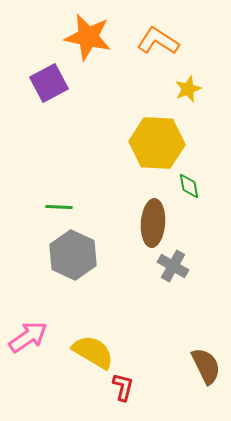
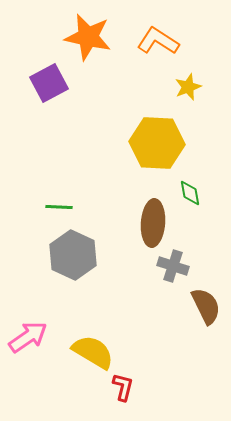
yellow star: moved 2 px up
green diamond: moved 1 px right, 7 px down
gray cross: rotated 12 degrees counterclockwise
brown semicircle: moved 60 px up
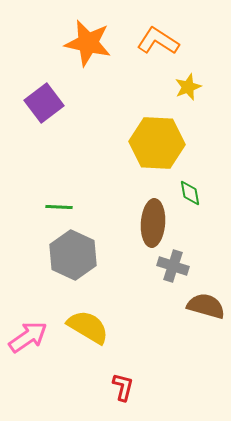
orange star: moved 6 px down
purple square: moved 5 px left, 20 px down; rotated 9 degrees counterclockwise
brown semicircle: rotated 48 degrees counterclockwise
yellow semicircle: moved 5 px left, 25 px up
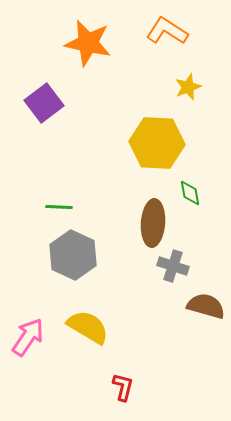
orange L-shape: moved 9 px right, 10 px up
pink arrow: rotated 21 degrees counterclockwise
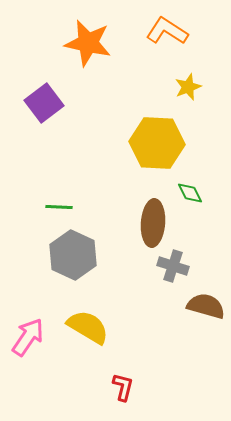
green diamond: rotated 16 degrees counterclockwise
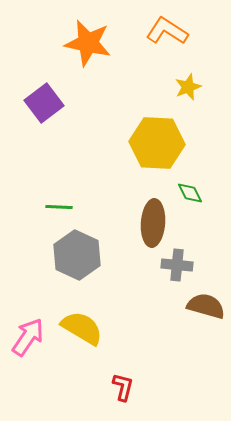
gray hexagon: moved 4 px right
gray cross: moved 4 px right, 1 px up; rotated 12 degrees counterclockwise
yellow semicircle: moved 6 px left, 1 px down
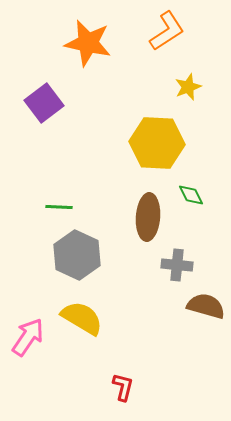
orange L-shape: rotated 114 degrees clockwise
green diamond: moved 1 px right, 2 px down
brown ellipse: moved 5 px left, 6 px up
yellow semicircle: moved 10 px up
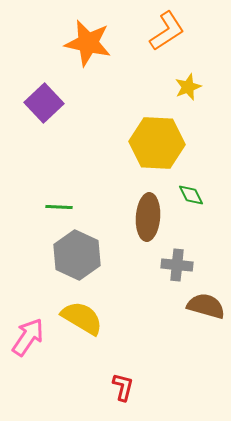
purple square: rotated 6 degrees counterclockwise
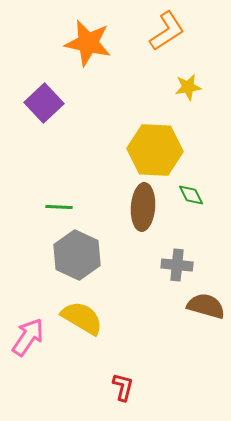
yellow star: rotated 12 degrees clockwise
yellow hexagon: moved 2 px left, 7 px down
brown ellipse: moved 5 px left, 10 px up
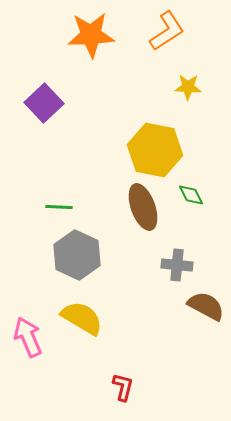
orange star: moved 3 px right, 8 px up; rotated 15 degrees counterclockwise
yellow star: rotated 12 degrees clockwise
yellow hexagon: rotated 8 degrees clockwise
brown ellipse: rotated 24 degrees counterclockwise
brown semicircle: rotated 12 degrees clockwise
pink arrow: rotated 57 degrees counterclockwise
